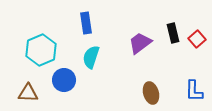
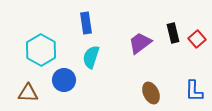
cyan hexagon: rotated 8 degrees counterclockwise
brown ellipse: rotated 10 degrees counterclockwise
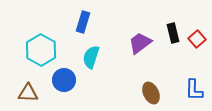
blue rectangle: moved 3 px left, 1 px up; rotated 25 degrees clockwise
blue L-shape: moved 1 px up
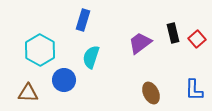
blue rectangle: moved 2 px up
cyan hexagon: moved 1 px left
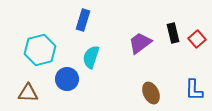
cyan hexagon: rotated 16 degrees clockwise
blue circle: moved 3 px right, 1 px up
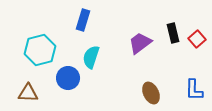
blue circle: moved 1 px right, 1 px up
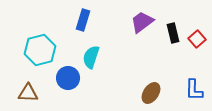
purple trapezoid: moved 2 px right, 21 px up
brown ellipse: rotated 60 degrees clockwise
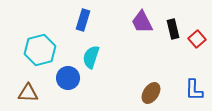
purple trapezoid: rotated 80 degrees counterclockwise
black rectangle: moved 4 px up
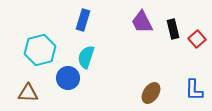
cyan semicircle: moved 5 px left
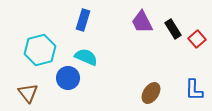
black rectangle: rotated 18 degrees counterclockwise
cyan semicircle: rotated 95 degrees clockwise
brown triangle: rotated 50 degrees clockwise
